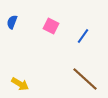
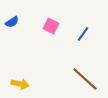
blue semicircle: rotated 144 degrees counterclockwise
blue line: moved 2 px up
yellow arrow: rotated 18 degrees counterclockwise
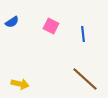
blue line: rotated 42 degrees counterclockwise
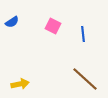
pink square: moved 2 px right
yellow arrow: rotated 24 degrees counterclockwise
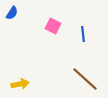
blue semicircle: moved 9 px up; rotated 24 degrees counterclockwise
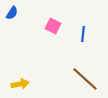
blue line: rotated 14 degrees clockwise
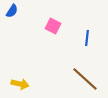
blue semicircle: moved 2 px up
blue line: moved 4 px right, 4 px down
yellow arrow: rotated 24 degrees clockwise
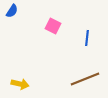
brown line: rotated 64 degrees counterclockwise
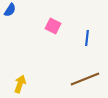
blue semicircle: moved 2 px left, 1 px up
yellow arrow: rotated 84 degrees counterclockwise
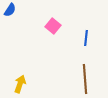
pink square: rotated 14 degrees clockwise
blue line: moved 1 px left
brown line: rotated 72 degrees counterclockwise
